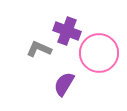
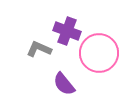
purple semicircle: rotated 70 degrees counterclockwise
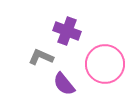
gray L-shape: moved 2 px right, 8 px down
pink circle: moved 6 px right, 11 px down
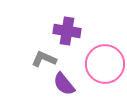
purple cross: rotated 12 degrees counterclockwise
gray L-shape: moved 3 px right, 2 px down
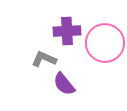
purple cross: rotated 12 degrees counterclockwise
pink circle: moved 21 px up
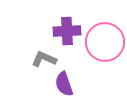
pink circle: moved 1 px up
purple semicircle: rotated 20 degrees clockwise
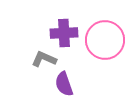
purple cross: moved 3 px left, 2 px down
pink circle: moved 2 px up
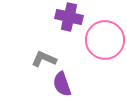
purple cross: moved 5 px right, 16 px up; rotated 16 degrees clockwise
purple semicircle: moved 2 px left
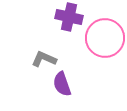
pink circle: moved 2 px up
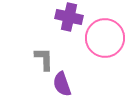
gray L-shape: rotated 65 degrees clockwise
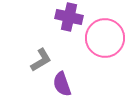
gray L-shape: moved 3 px left, 1 px down; rotated 60 degrees clockwise
